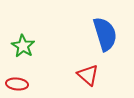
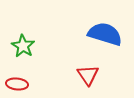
blue semicircle: rotated 56 degrees counterclockwise
red triangle: rotated 15 degrees clockwise
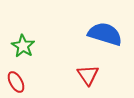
red ellipse: moved 1 px left, 2 px up; rotated 55 degrees clockwise
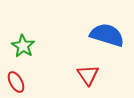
blue semicircle: moved 2 px right, 1 px down
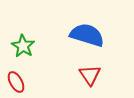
blue semicircle: moved 20 px left
red triangle: moved 2 px right
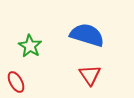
green star: moved 7 px right
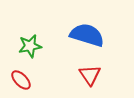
green star: rotated 30 degrees clockwise
red ellipse: moved 5 px right, 2 px up; rotated 15 degrees counterclockwise
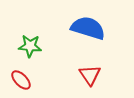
blue semicircle: moved 1 px right, 7 px up
green star: rotated 15 degrees clockwise
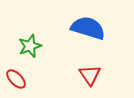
green star: rotated 25 degrees counterclockwise
red ellipse: moved 5 px left, 1 px up
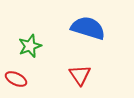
red triangle: moved 10 px left
red ellipse: rotated 20 degrees counterclockwise
